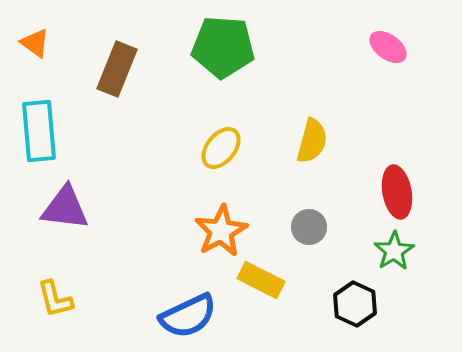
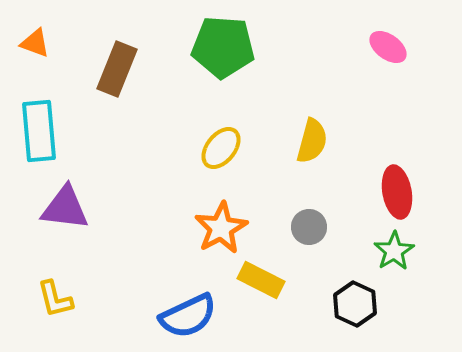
orange triangle: rotated 16 degrees counterclockwise
orange star: moved 3 px up
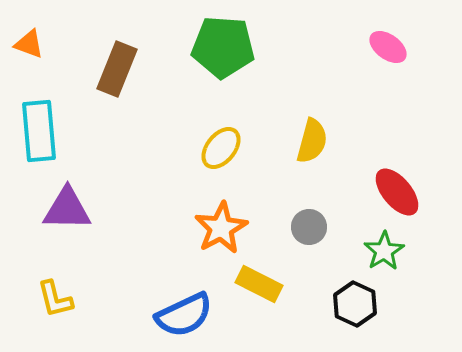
orange triangle: moved 6 px left, 1 px down
red ellipse: rotated 30 degrees counterclockwise
purple triangle: moved 2 px right, 1 px down; rotated 6 degrees counterclockwise
green star: moved 10 px left
yellow rectangle: moved 2 px left, 4 px down
blue semicircle: moved 4 px left, 1 px up
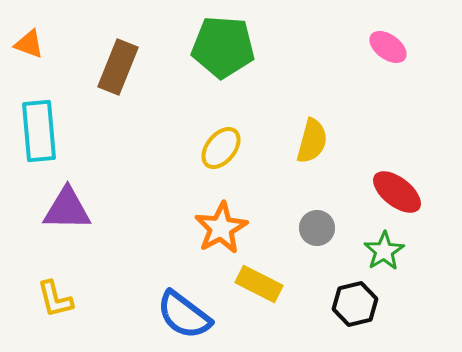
brown rectangle: moved 1 px right, 2 px up
red ellipse: rotated 12 degrees counterclockwise
gray circle: moved 8 px right, 1 px down
black hexagon: rotated 21 degrees clockwise
blue semicircle: rotated 62 degrees clockwise
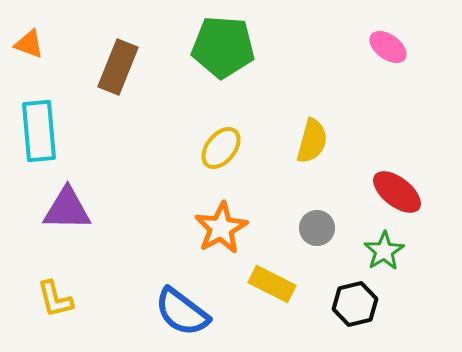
yellow rectangle: moved 13 px right
blue semicircle: moved 2 px left, 3 px up
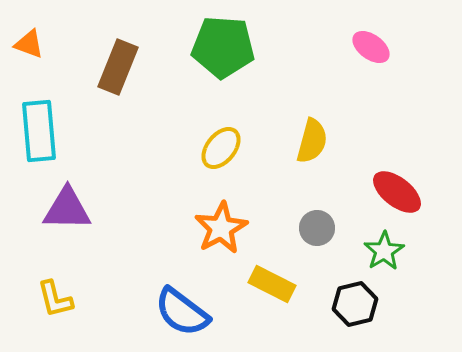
pink ellipse: moved 17 px left
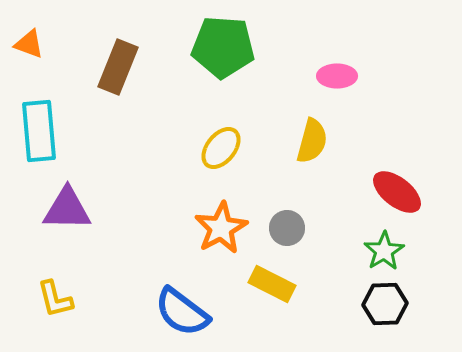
pink ellipse: moved 34 px left, 29 px down; rotated 36 degrees counterclockwise
gray circle: moved 30 px left
black hexagon: moved 30 px right; rotated 12 degrees clockwise
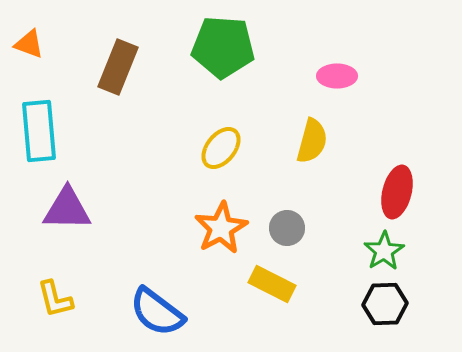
red ellipse: rotated 66 degrees clockwise
blue semicircle: moved 25 px left
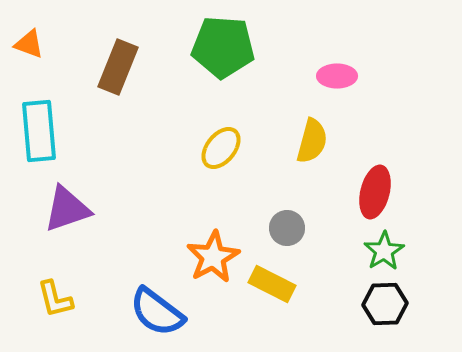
red ellipse: moved 22 px left
purple triangle: rotated 20 degrees counterclockwise
orange star: moved 8 px left, 29 px down
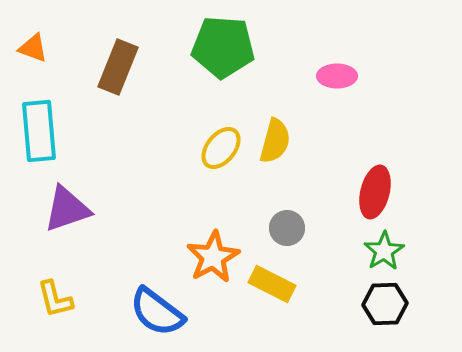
orange triangle: moved 4 px right, 4 px down
yellow semicircle: moved 37 px left
